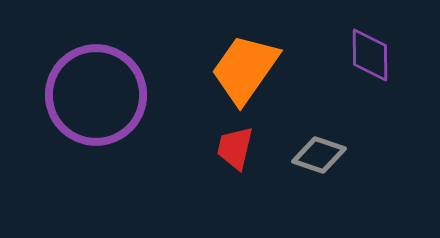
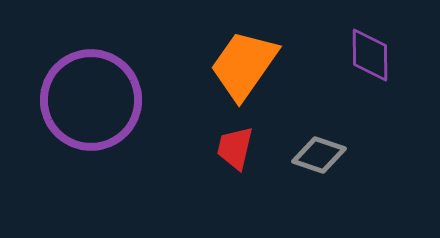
orange trapezoid: moved 1 px left, 4 px up
purple circle: moved 5 px left, 5 px down
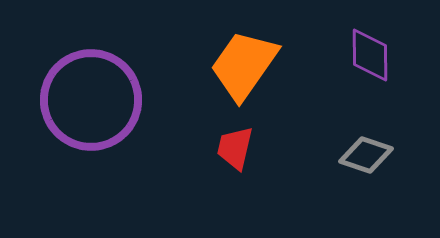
gray diamond: moved 47 px right
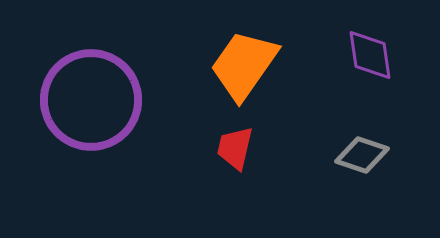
purple diamond: rotated 8 degrees counterclockwise
gray diamond: moved 4 px left
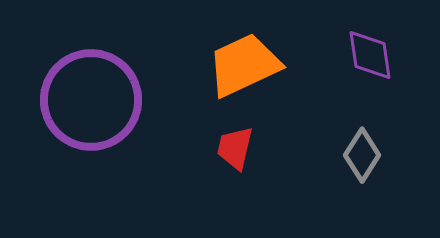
orange trapezoid: rotated 30 degrees clockwise
gray diamond: rotated 76 degrees counterclockwise
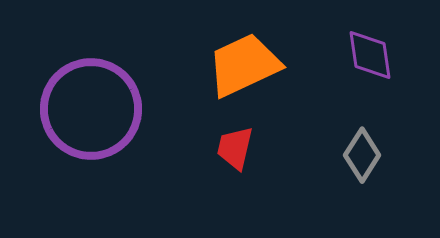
purple circle: moved 9 px down
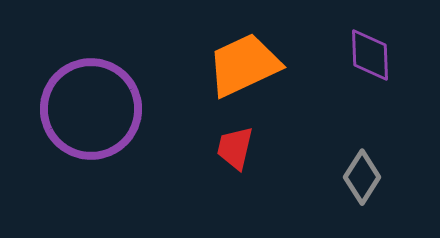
purple diamond: rotated 6 degrees clockwise
gray diamond: moved 22 px down
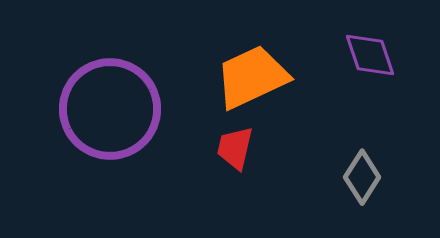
purple diamond: rotated 16 degrees counterclockwise
orange trapezoid: moved 8 px right, 12 px down
purple circle: moved 19 px right
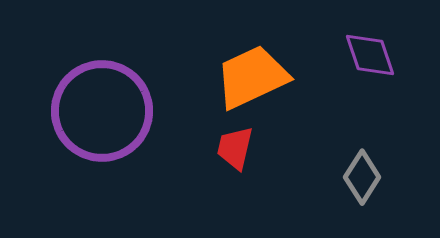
purple circle: moved 8 px left, 2 px down
